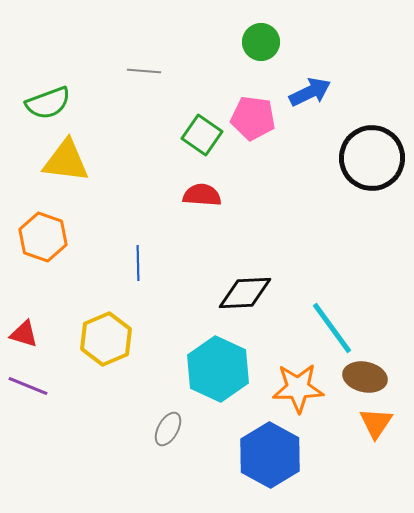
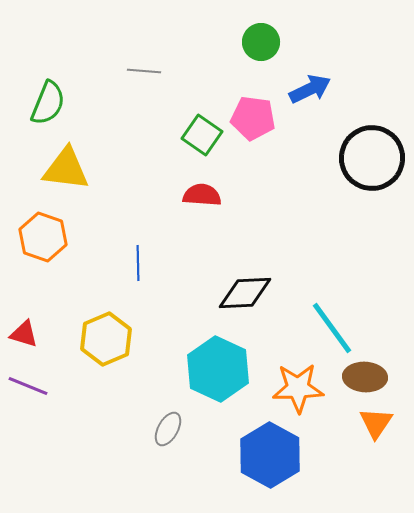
blue arrow: moved 3 px up
green semicircle: rotated 48 degrees counterclockwise
yellow triangle: moved 8 px down
brown ellipse: rotated 9 degrees counterclockwise
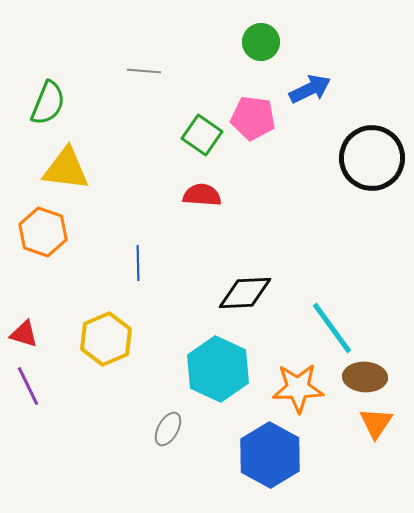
orange hexagon: moved 5 px up
purple line: rotated 42 degrees clockwise
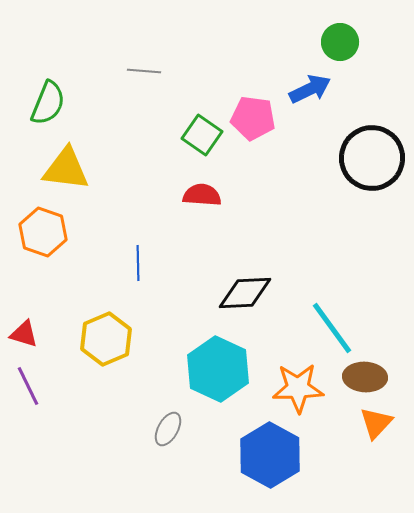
green circle: moved 79 px right
orange triangle: rotated 9 degrees clockwise
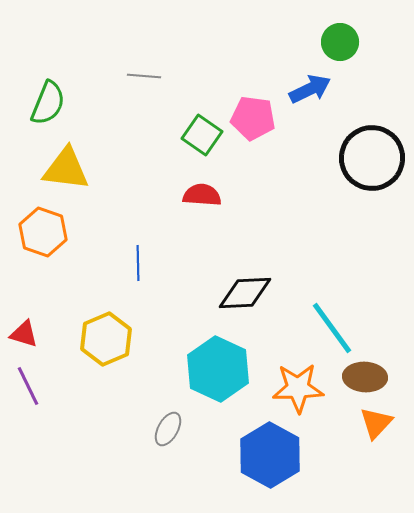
gray line: moved 5 px down
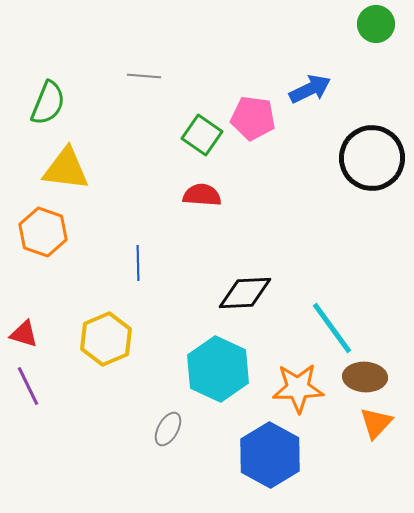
green circle: moved 36 px right, 18 px up
